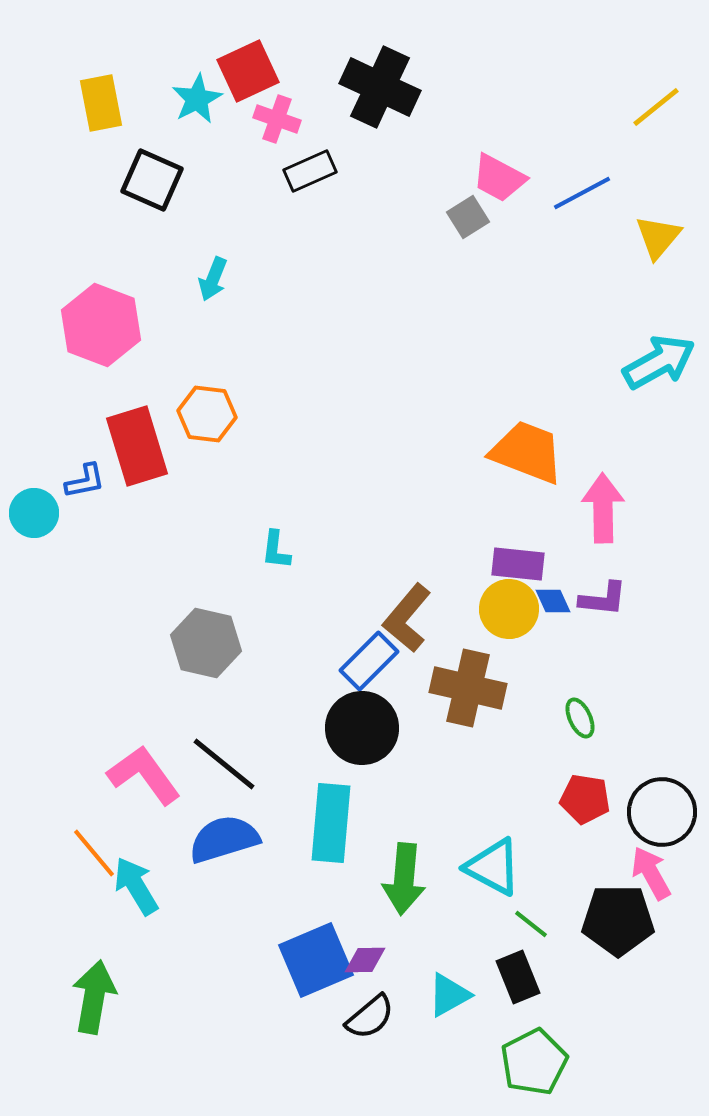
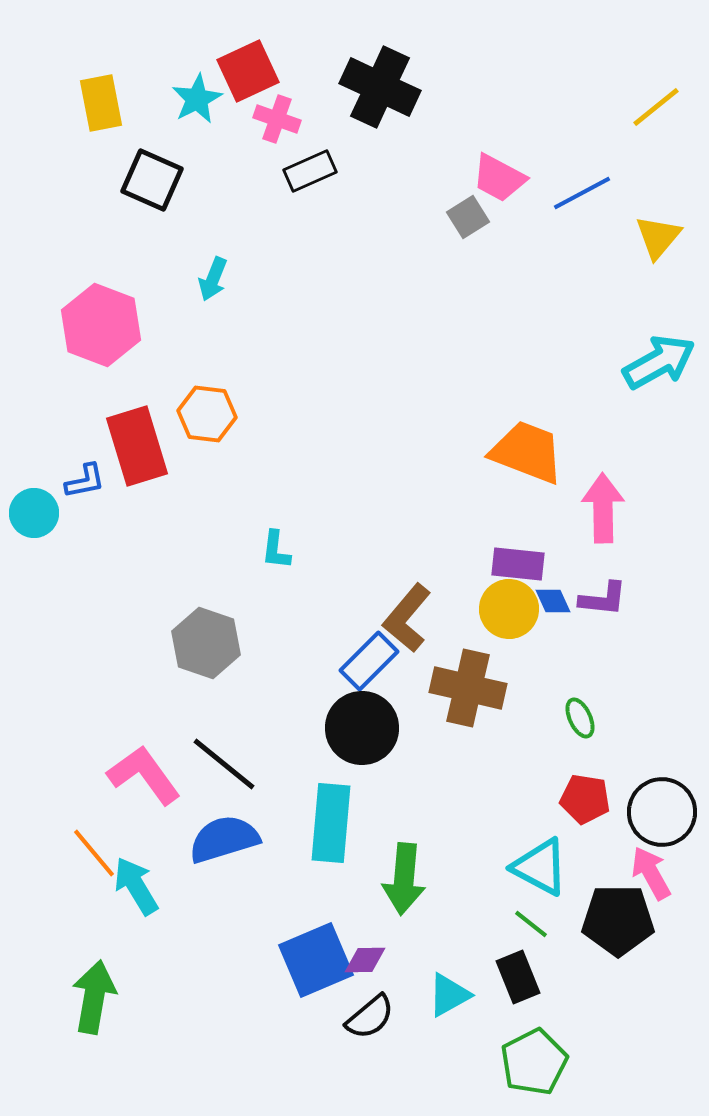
gray hexagon at (206, 643): rotated 6 degrees clockwise
cyan triangle at (493, 867): moved 47 px right
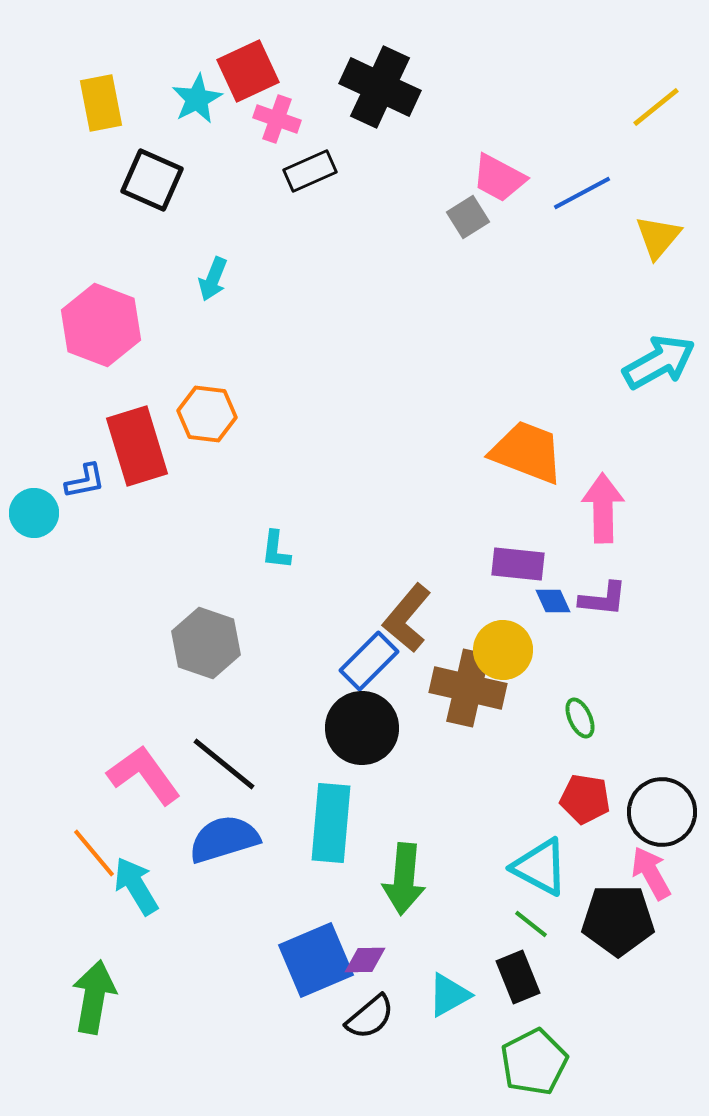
yellow circle at (509, 609): moved 6 px left, 41 px down
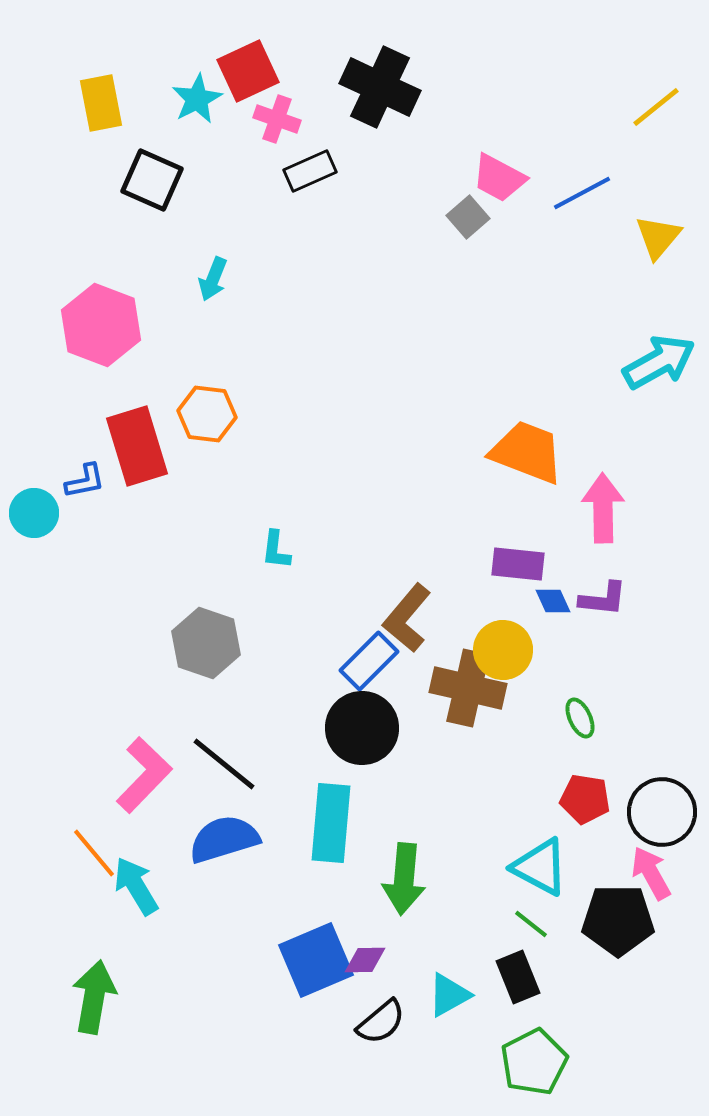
gray square at (468, 217): rotated 9 degrees counterclockwise
pink L-shape at (144, 775): rotated 80 degrees clockwise
black semicircle at (370, 1017): moved 11 px right, 5 px down
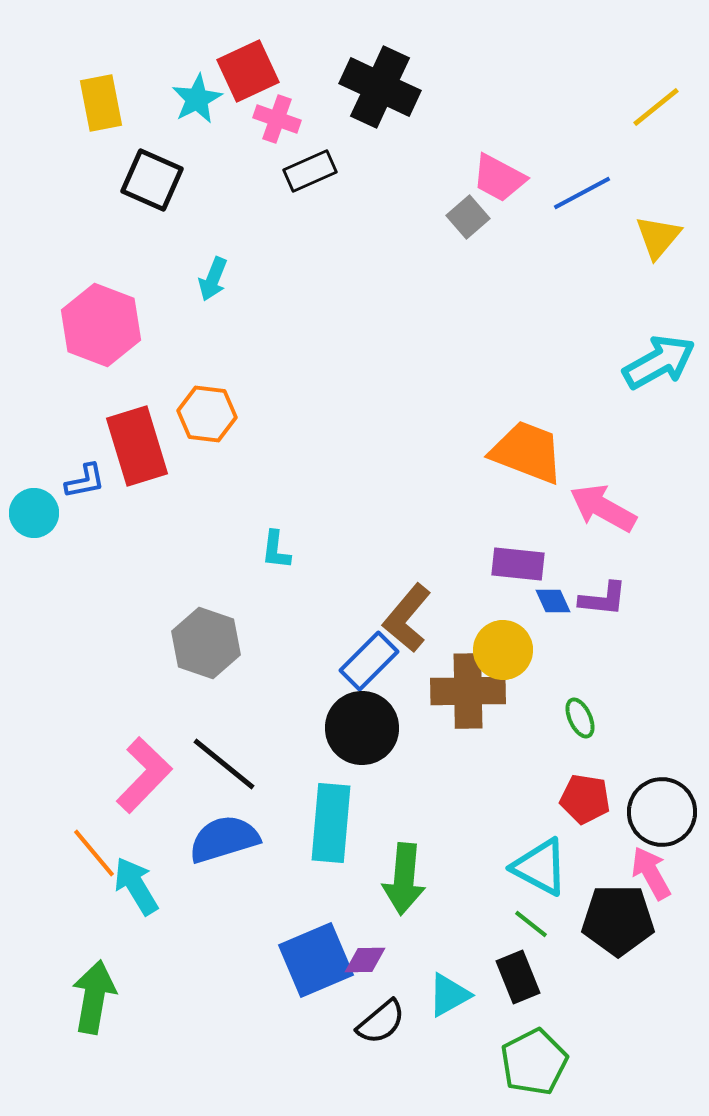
pink arrow at (603, 508): rotated 60 degrees counterclockwise
brown cross at (468, 688): moved 3 px down; rotated 14 degrees counterclockwise
